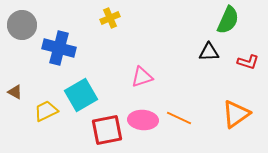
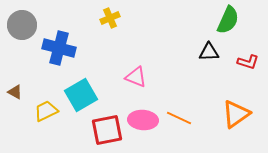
pink triangle: moved 6 px left; rotated 40 degrees clockwise
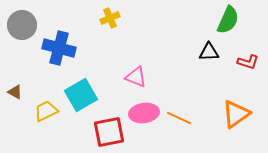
pink ellipse: moved 1 px right, 7 px up; rotated 12 degrees counterclockwise
red square: moved 2 px right, 2 px down
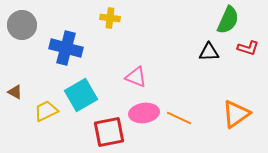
yellow cross: rotated 30 degrees clockwise
blue cross: moved 7 px right
red L-shape: moved 14 px up
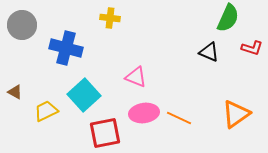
green semicircle: moved 2 px up
red L-shape: moved 4 px right
black triangle: rotated 25 degrees clockwise
cyan square: moved 3 px right; rotated 12 degrees counterclockwise
red square: moved 4 px left, 1 px down
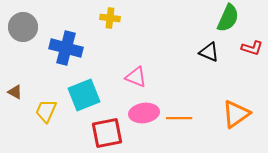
gray circle: moved 1 px right, 2 px down
cyan square: rotated 20 degrees clockwise
yellow trapezoid: rotated 40 degrees counterclockwise
orange line: rotated 25 degrees counterclockwise
red square: moved 2 px right
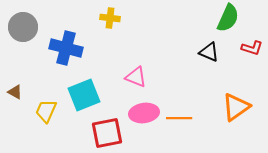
orange triangle: moved 7 px up
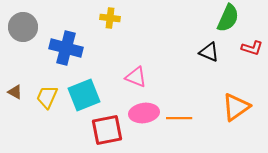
yellow trapezoid: moved 1 px right, 14 px up
red square: moved 3 px up
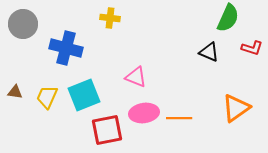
gray circle: moved 3 px up
brown triangle: rotated 21 degrees counterclockwise
orange triangle: moved 1 px down
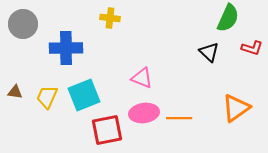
blue cross: rotated 16 degrees counterclockwise
black triangle: rotated 20 degrees clockwise
pink triangle: moved 6 px right, 1 px down
